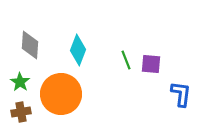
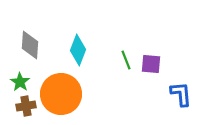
blue L-shape: rotated 12 degrees counterclockwise
brown cross: moved 5 px right, 6 px up
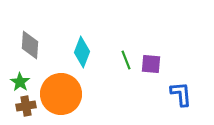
cyan diamond: moved 4 px right, 2 px down
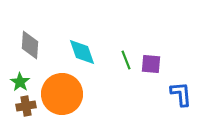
cyan diamond: rotated 40 degrees counterclockwise
orange circle: moved 1 px right
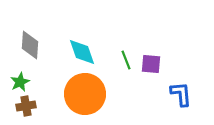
green star: rotated 12 degrees clockwise
orange circle: moved 23 px right
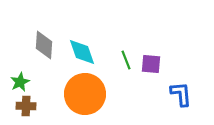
gray diamond: moved 14 px right
brown cross: rotated 12 degrees clockwise
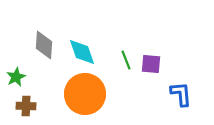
green star: moved 4 px left, 5 px up
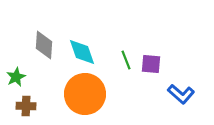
blue L-shape: rotated 136 degrees clockwise
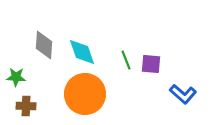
green star: rotated 30 degrees clockwise
blue L-shape: moved 2 px right
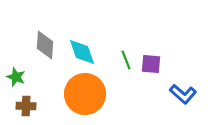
gray diamond: moved 1 px right
green star: rotated 18 degrees clockwise
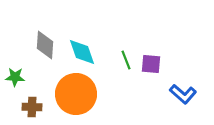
green star: moved 1 px left; rotated 18 degrees counterclockwise
orange circle: moved 9 px left
brown cross: moved 6 px right, 1 px down
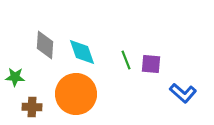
blue L-shape: moved 1 px up
